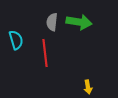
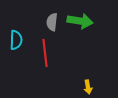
green arrow: moved 1 px right, 1 px up
cyan semicircle: rotated 18 degrees clockwise
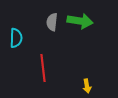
cyan semicircle: moved 2 px up
red line: moved 2 px left, 15 px down
yellow arrow: moved 1 px left, 1 px up
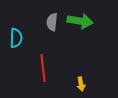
yellow arrow: moved 6 px left, 2 px up
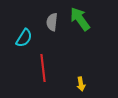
green arrow: moved 2 px up; rotated 135 degrees counterclockwise
cyan semicircle: moved 8 px right; rotated 30 degrees clockwise
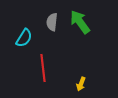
green arrow: moved 3 px down
yellow arrow: rotated 32 degrees clockwise
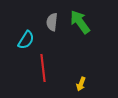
cyan semicircle: moved 2 px right, 2 px down
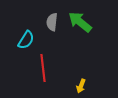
green arrow: rotated 15 degrees counterclockwise
yellow arrow: moved 2 px down
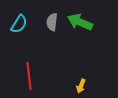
green arrow: rotated 15 degrees counterclockwise
cyan semicircle: moved 7 px left, 16 px up
red line: moved 14 px left, 8 px down
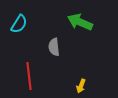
gray semicircle: moved 2 px right, 25 px down; rotated 12 degrees counterclockwise
